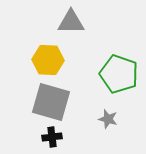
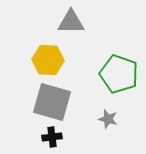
gray square: moved 1 px right
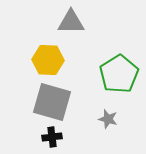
green pentagon: rotated 21 degrees clockwise
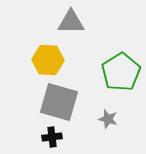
green pentagon: moved 2 px right, 2 px up
gray square: moved 7 px right
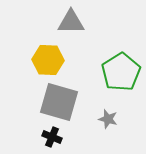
black cross: rotated 30 degrees clockwise
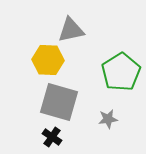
gray triangle: moved 8 px down; rotated 12 degrees counterclockwise
gray star: rotated 24 degrees counterclockwise
black cross: rotated 12 degrees clockwise
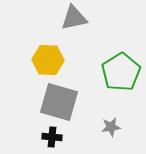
gray triangle: moved 3 px right, 12 px up
gray star: moved 3 px right, 8 px down
black cross: rotated 30 degrees counterclockwise
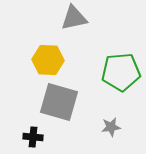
green pentagon: rotated 27 degrees clockwise
black cross: moved 19 px left
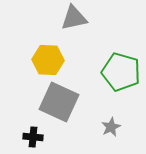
green pentagon: rotated 21 degrees clockwise
gray square: rotated 9 degrees clockwise
gray star: rotated 18 degrees counterclockwise
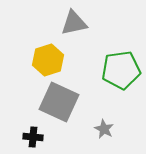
gray triangle: moved 5 px down
yellow hexagon: rotated 20 degrees counterclockwise
green pentagon: moved 2 px up; rotated 24 degrees counterclockwise
gray star: moved 7 px left, 2 px down; rotated 18 degrees counterclockwise
